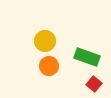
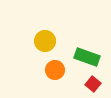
orange circle: moved 6 px right, 4 px down
red square: moved 1 px left
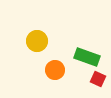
yellow circle: moved 8 px left
red square: moved 5 px right, 5 px up; rotated 14 degrees counterclockwise
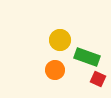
yellow circle: moved 23 px right, 1 px up
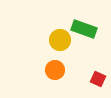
green rectangle: moved 3 px left, 28 px up
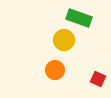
green rectangle: moved 5 px left, 11 px up
yellow circle: moved 4 px right
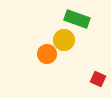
green rectangle: moved 2 px left, 1 px down
orange circle: moved 8 px left, 16 px up
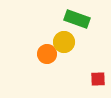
yellow circle: moved 2 px down
red square: rotated 28 degrees counterclockwise
